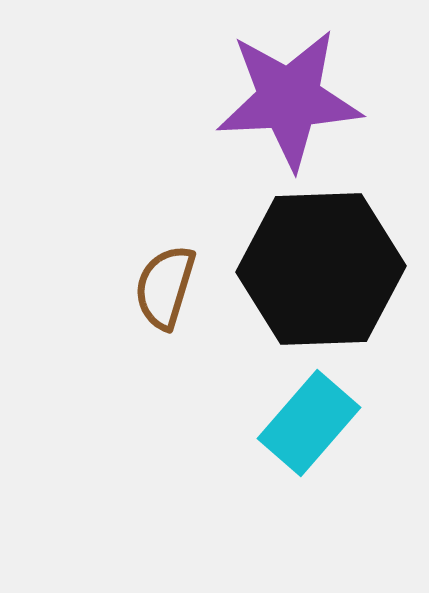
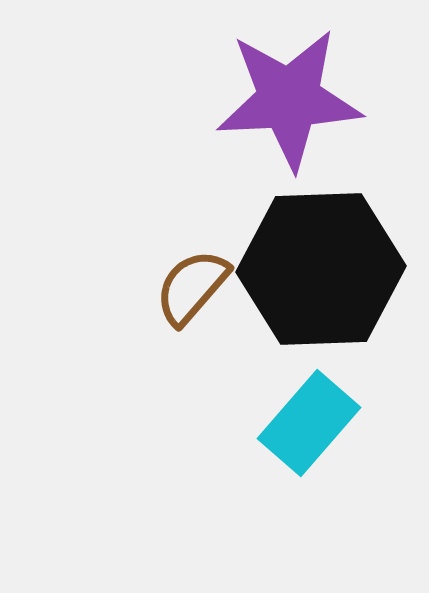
brown semicircle: moved 27 px right; rotated 24 degrees clockwise
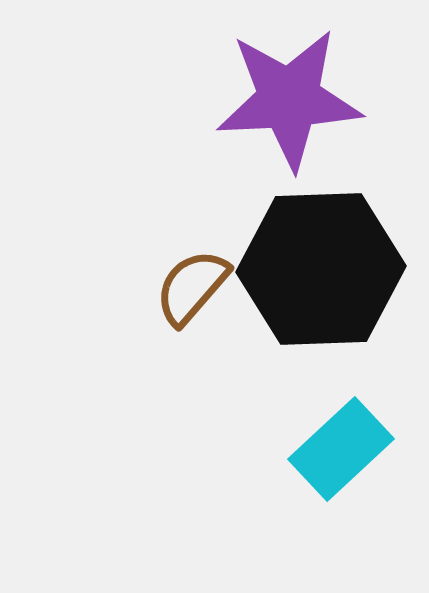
cyan rectangle: moved 32 px right, 26 px down; rotated 6 degrees clockwise
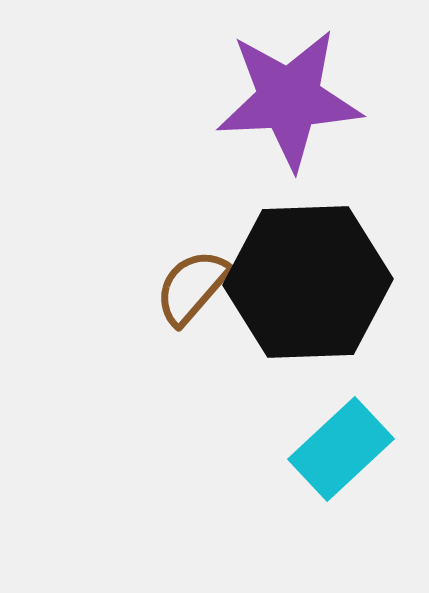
black hexagon: moved 13 px left, 13 px down
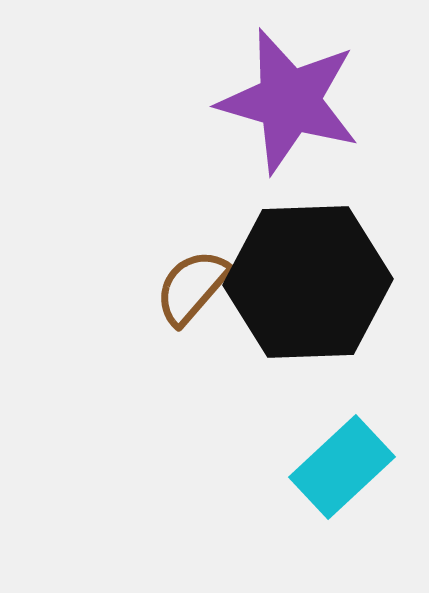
purple star: moved 2 px down; rotated 19 degrees clockwise
cyan rectangle: moved 1 px right, 18 px down
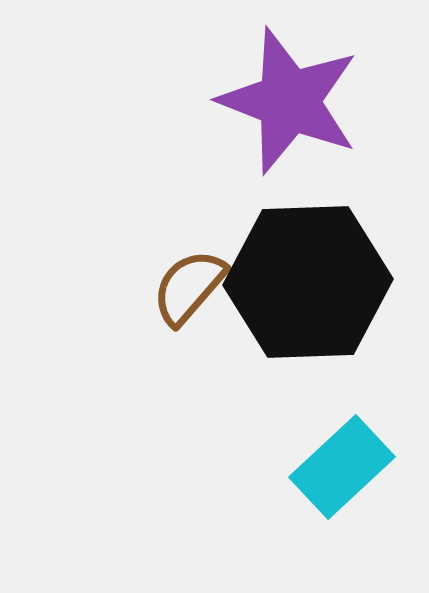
purple star: rotated 5 degrees clockwise
brown semicircle: moved 3 px left
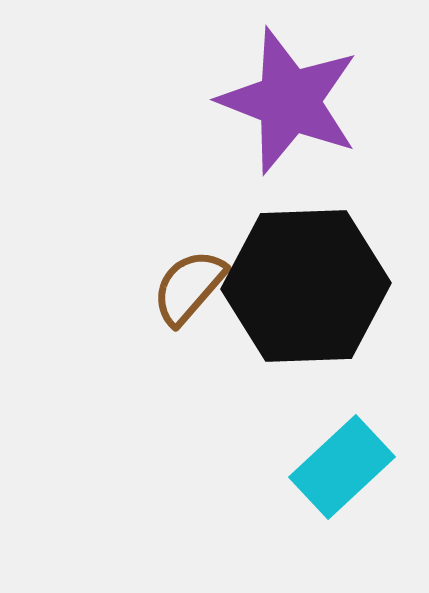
black hexagon: moved 2 px left, 4 px down
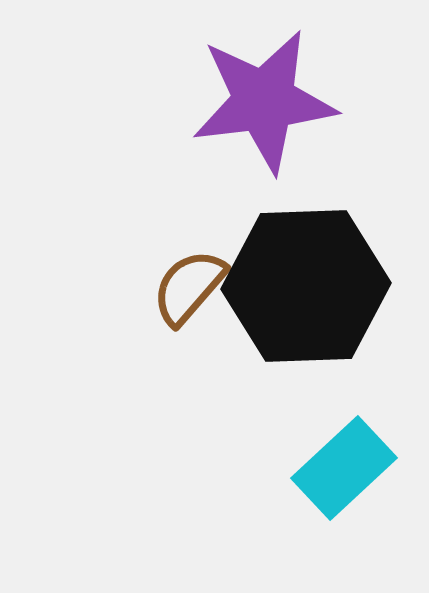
purple star: moved 25 px left; rotated 28 degrees counterclockwise
cyan rectangle: moved 2 px right, 1 px down
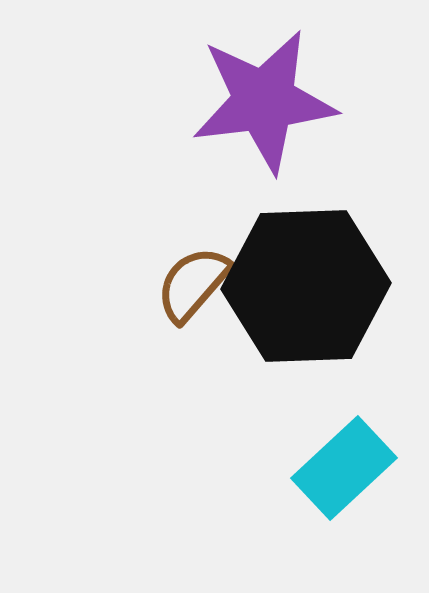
brown semicircle: moved 4 px right, 3 px up
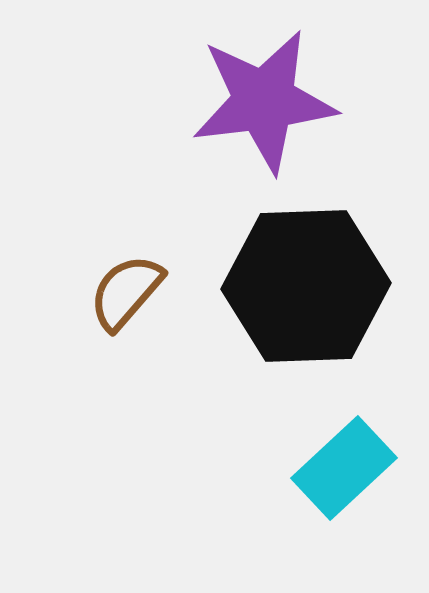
brown semicircle: moved 67 px left, 8 px down
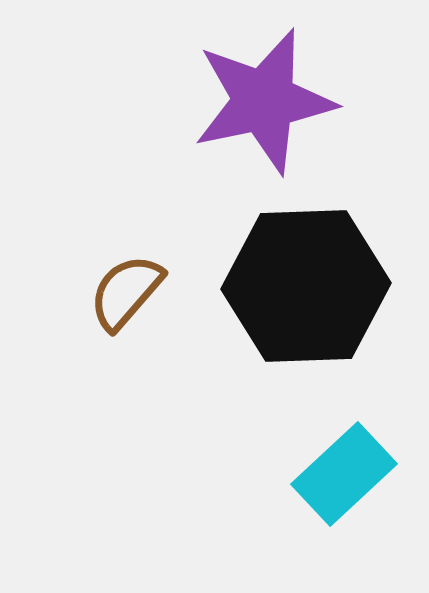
purple star: rotated 5 degrees counterclockwise
cyan rectangle: moved 6 px down
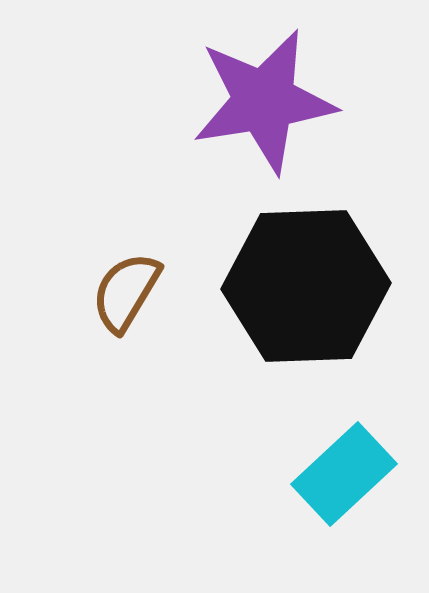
purple star: rotated 3 degrees clockwise
brown semicircle: rotated 10 degrees counterclockwise
